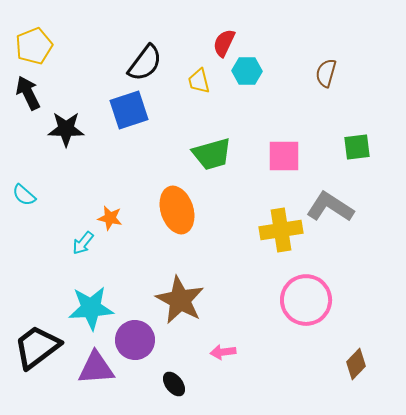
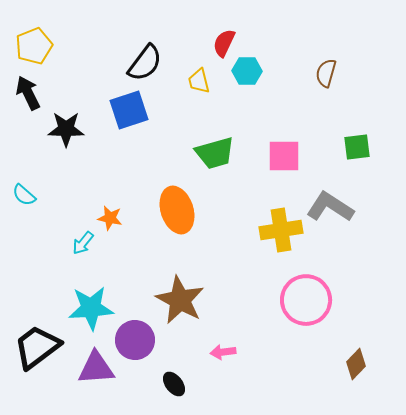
green trapezoid: moved 3 px right, 1 px up
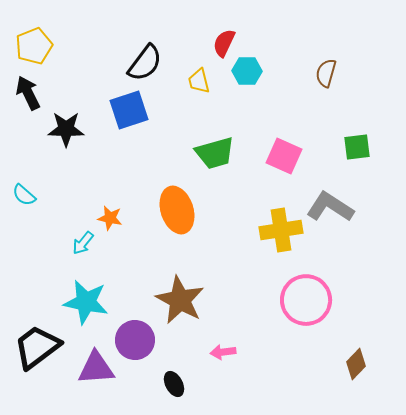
pink square: rotated 24 degrees clockwise
cyan star: moved 5 px left, 6 px up; rotated 15 degrees clockwise
black ellipse: rotated 10 degrees clockwise
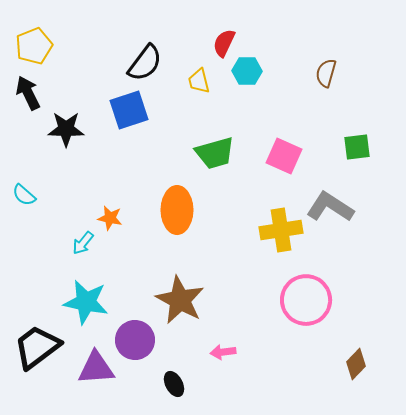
orange ellipse: rotated 18 degrees clockwise
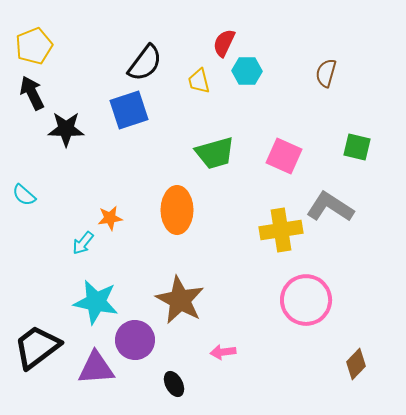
black arrow: moved 4 px right
green square: rotated 20 degrees clockwise
orange star: rotated 20 degrees counterclockwise
cyan star: moved 10 px right
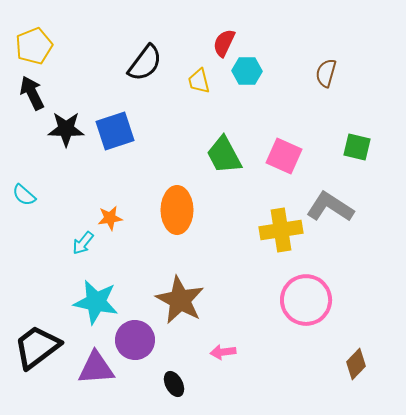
blue square: moved 14 px left, 21 px down
green trapezoid: moved 9 px right, 2 px down; rotated 78 degrees clockwise
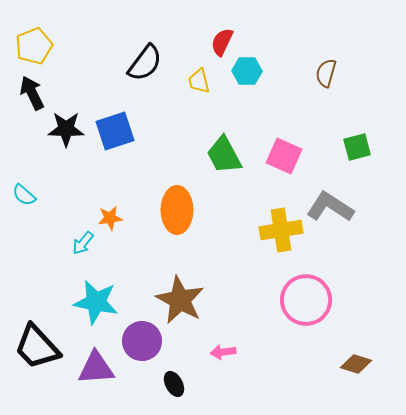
red semicircle: moved 2 px left, 1 px up
green square: rotated 28 degrees counterclockwise
purple circle: moved 7 px right, 1 px down
black trapezoid: rotated 96 degrees counterclockwise
brown diamond: rotated 64 degrees clockwise
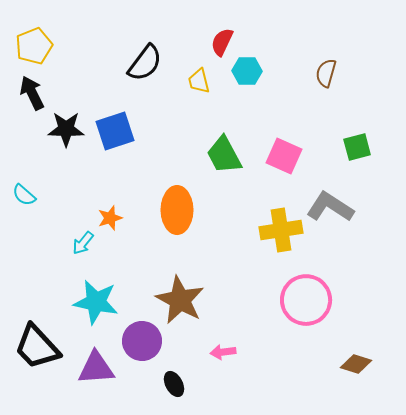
orange star: rotated 10 degrees counterclockwise
